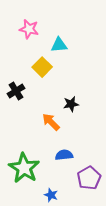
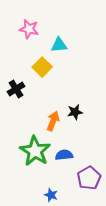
black cross: moved 2 px up
black star: moved 4 px right, 8 px down
orange arrow: moved 2 px right, 1 px up; rotated 66 degrees clockwise
green star: moved 11 px right, 17 px up
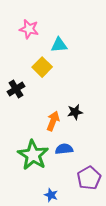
green star: moved 2 px left, 4 px down
blue semicircle: moved 6 px up
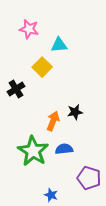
green star: moved 4 px up
purple pentagon: rotated 25 degrees counterclockwise
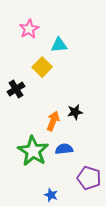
pink star: rotated 30 degrees clockwise
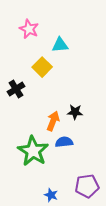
pink star: rotated 18 degrees counterclockwise
cyan triangle: moved 1 px right
black star: rotated 14 degrees clockwise
blue semicircle: moved 7 px up
purple pentagon: moved 2 px left, 8 px down; rotated 25 degrees counterclockwise
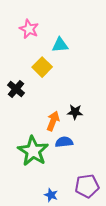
black cross: rotated 18 degrees counterclockwise
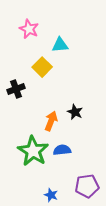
black cross: rotated 30 degrees clockwise
black star: rotated 21 degrees clockwise
orange arrow: moved 2 px left
blue semicircle: moved 2 px left, 8 px down
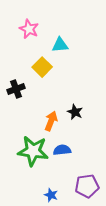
green star: rotated 24 degrees counterclockwise
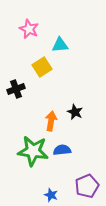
yellow square: rotated 12 degrees clockwise
orange arrow: rotated 12 degrees counterclockwise
purple pentagon: rotated 15 degrees counterclockwise
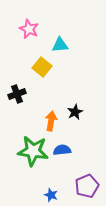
yellow square: rotated 18 degrees counterclockwise
black cross: moved 1 px right, 5 px down
black star: rotated 21 degrees clockwise
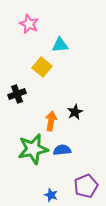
pink star: moved 5 px up
green star: moved 2 px up; rotated 20 degrees counterclockwise
purple pentagon: moved 1 px left
